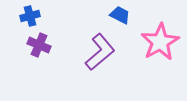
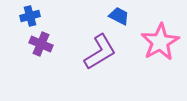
blue trapezoid: moved 1 px left, 1 px down
purple cross: moved 2 px right, 1 px up
purple L-shape: rotated 9 degrees clockwise
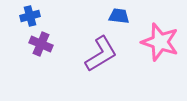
blue trapezoid: rotated 20 degrees counterclockwise
pink star: rotated 24 degrees counterclockwise
purple L-shape: moved 1 px right, 2 px down
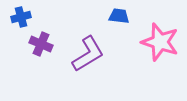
blue cross: moved 9 px left, 1 px down
purple L-shape: moved 13 px left
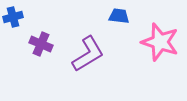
blue cross: moved 8 px left
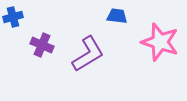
blue trapezoid: moved 2 px left
purple cross: moved 1 px right, 1 px down
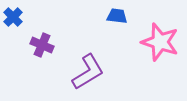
blue cross: rotated 30 degrees counterclockwise
purple L-shape: moved 18 px down
